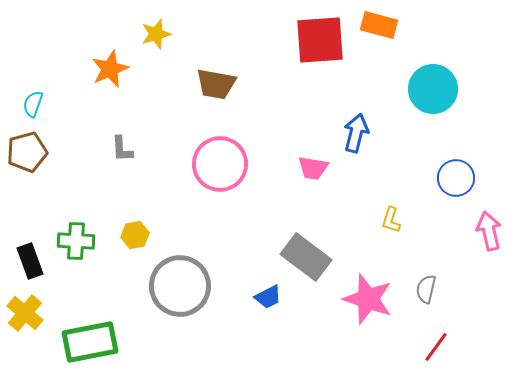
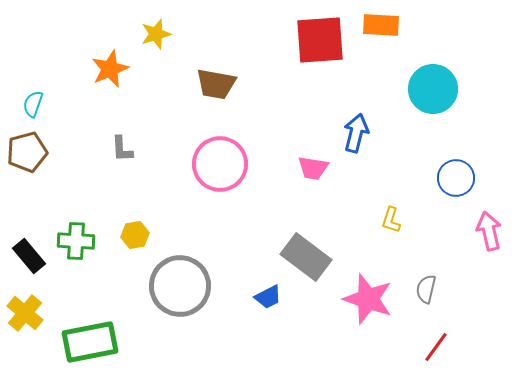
orange rectangle: moved 2 px right; rotated 12 degrees counterclockwise
black rectangle: moved 1 px left, 5 px up; rotated 20 degrees counterclockwise
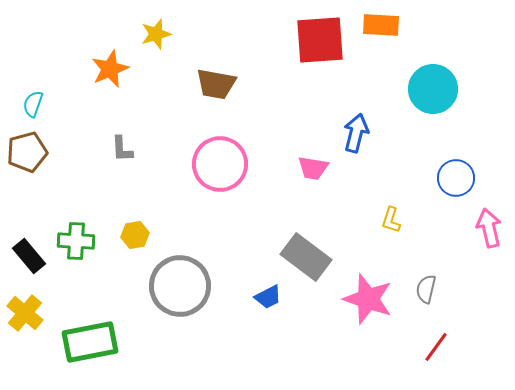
pink arrow: moved 3 px up
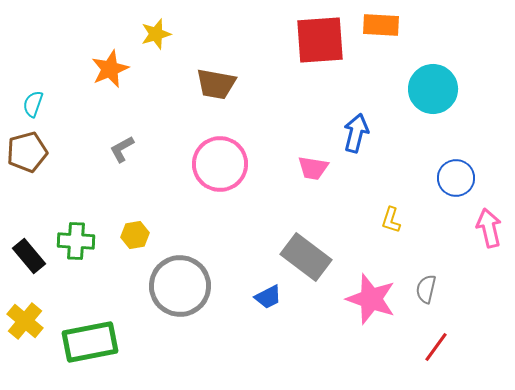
gray L-shape: rotated 64 degrees clockwise
pink star: moved 3 px right
yellow cross: moved 8 px down
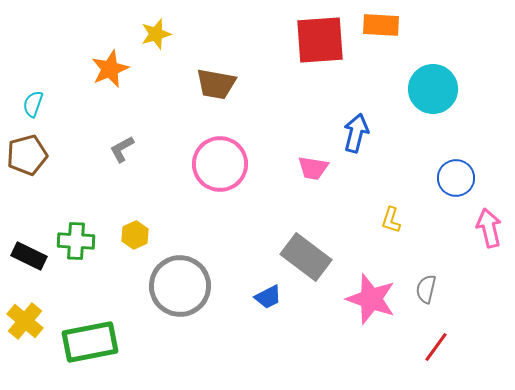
brown pentagon: moved 3 px down
yellow hexagon: rotated 16 degrees counterclockwise
black rectangle: rotated 24 degrees counterclockwise
